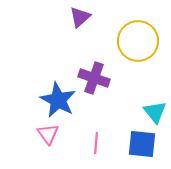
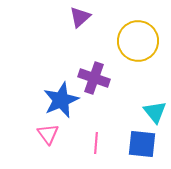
blue star: moved 3 px right; rotated 21 degrees clockwise
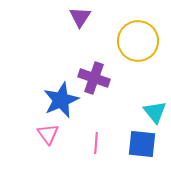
purple triangle: rotated 15 degrees counterclockwise
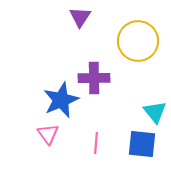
purple cross: rotated 20 degrees counterclockwise
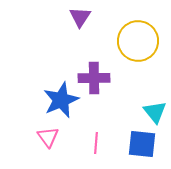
pink triangle: moved 3 px down
